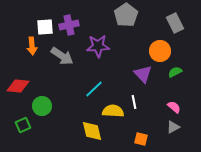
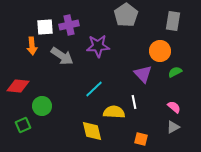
gray rectangle: moved 2 px left, 2 px up; rotated 36 degrees clockwise
yellow semicircle: moved 1 px right, 1 px down
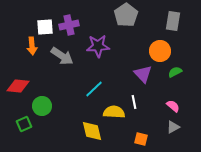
pink semicircle: moved 1 px left, 1 px up
green square: moved 1 px right, 1 px up
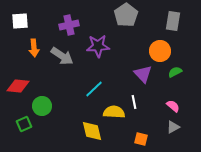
white square: moved 25 px left, 6 px up
orange arrow: moved 2 px right, 2 px down
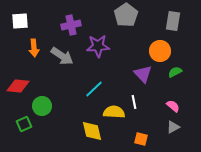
purple cross: moved 2 px right
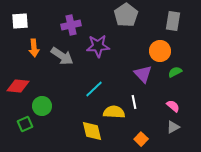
green square: moved 1 px right
orange square: rotated 32 degrees clockwise
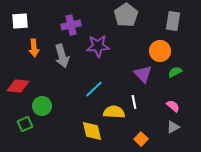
gray arrow: rotated 40 degrees clockwise
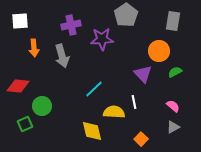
purple star: moved 4 px right, 7 px up
orange circle: moved 1 px left
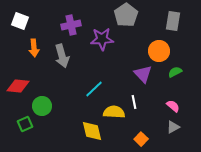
white square: rotated 24 degrees clockwise
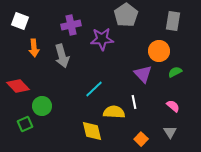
red diamond: rotated 40 degrees clockwise
gray triangle: moved 3 px left, 5 px down; rotated 32 degrees counterclockwise
